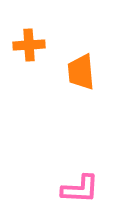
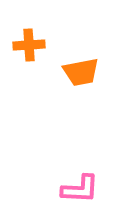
orange trapezoid: rotated 96 degrees counterclockwise
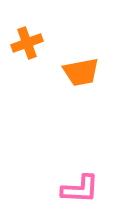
orange cross: moved 2 px left, 2 px up; rotated 16 degrees counterclockwise
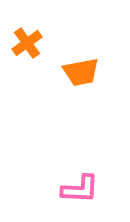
orange cross: rotated 16 degrees counterclockwise
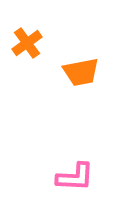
pink L-shape: moved 5 px left, 12 px up
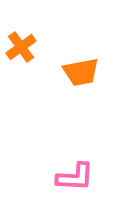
orange cross: moved 6 px left, 4 px down
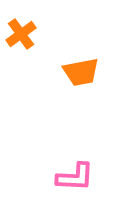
orange cross: moved 13 px up
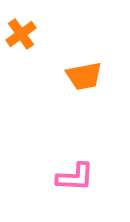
orange trapezoid: moved 3 px right, 4 px down
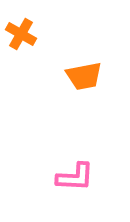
orange cross: rotated 24 degrees counterclockwise
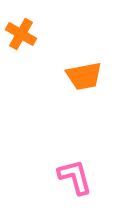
pink L-shape: rotated 108 degrees counterclockwise
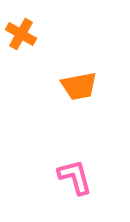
orange trapezoid: moved 5 px left, 10 px down
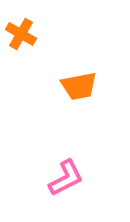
pink L-shape: moved 9 px left, 1 px down; rotated 78 degrees clockwise
